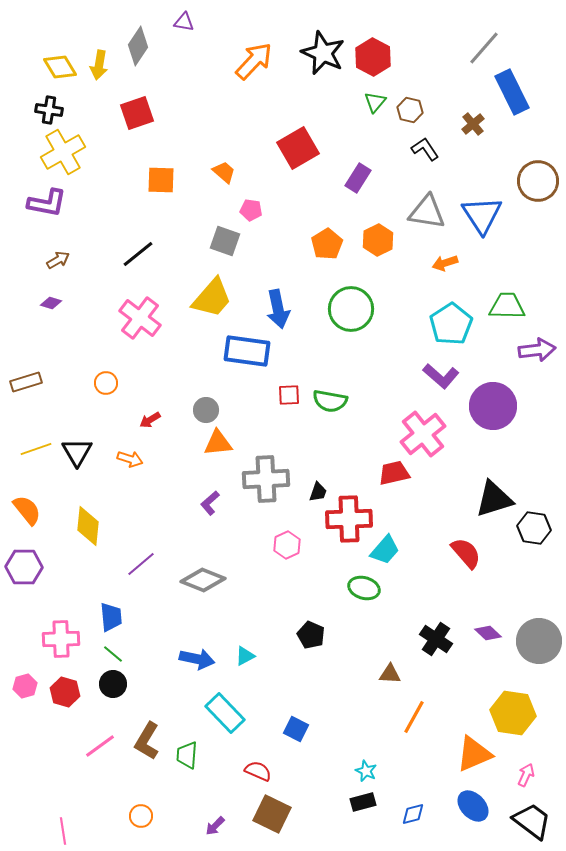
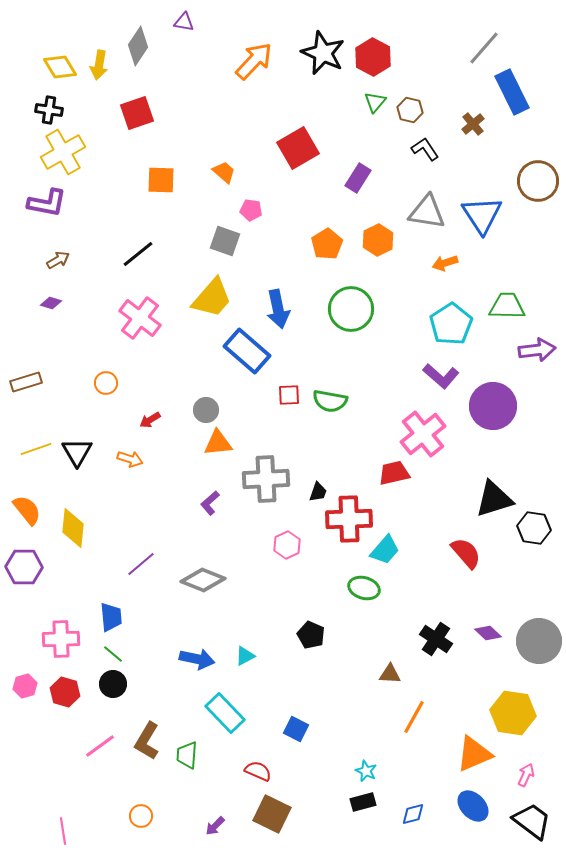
blue rectangle at (247, 351): rotated 33 degrees clockwise
yellow diamond at (88, 526): moved 15 px left, 2 px down
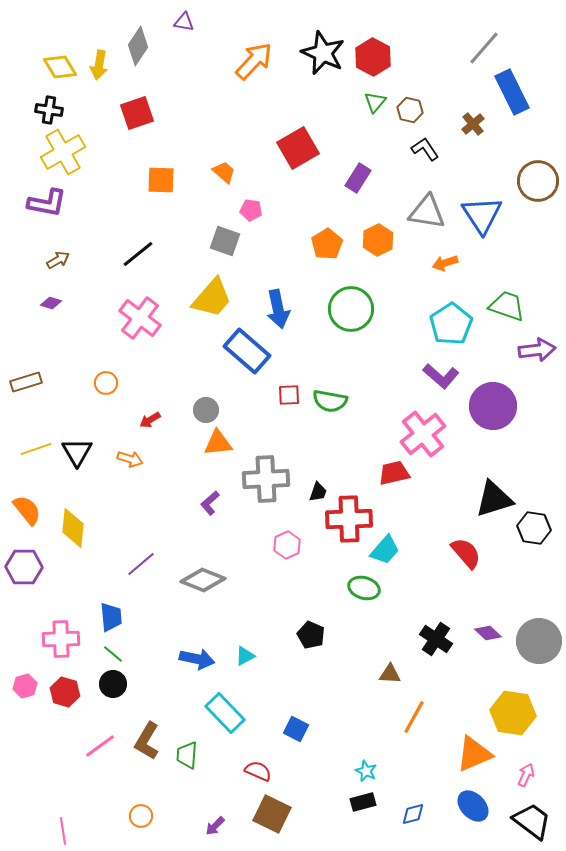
green trapezoid at (507, 306): rotated 18 degrees clockwise
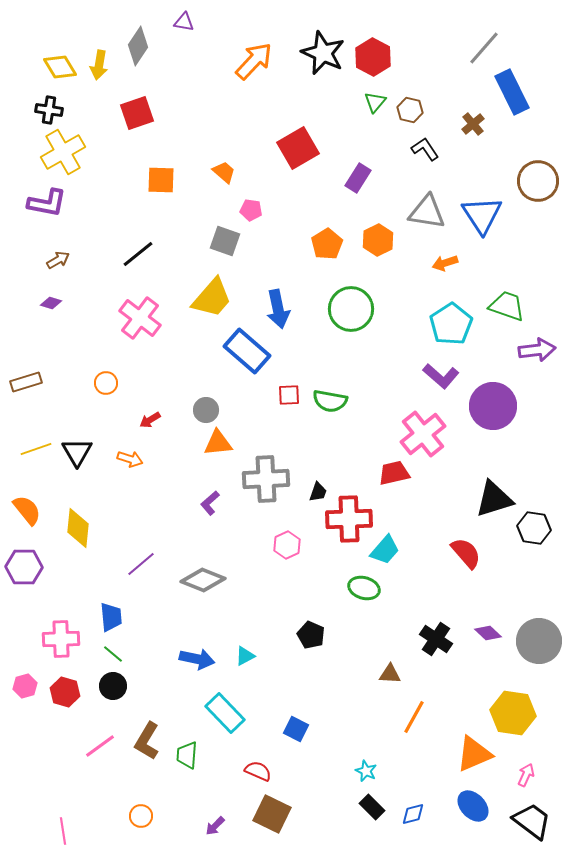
yellow diamond at (73, 528): moved 5 px right
black circle at (113, 684): moved 2 px down
black rectangle at (363, 802): moved 9 px right, 5 px down; rotated 60 degrees clockwise
